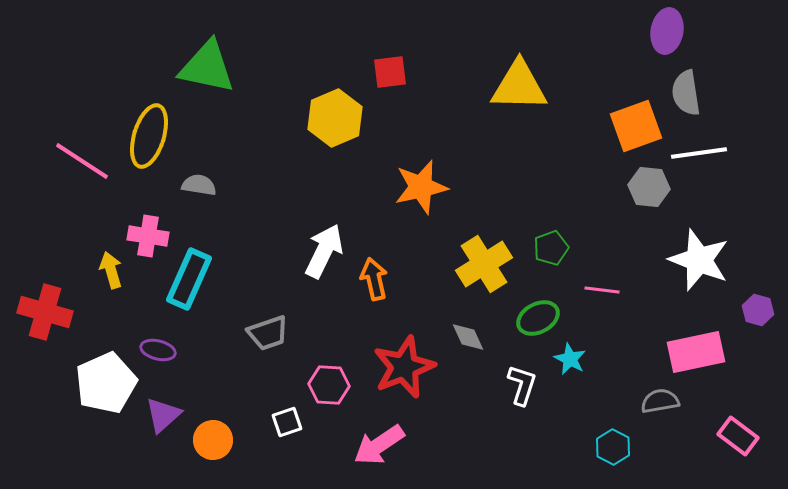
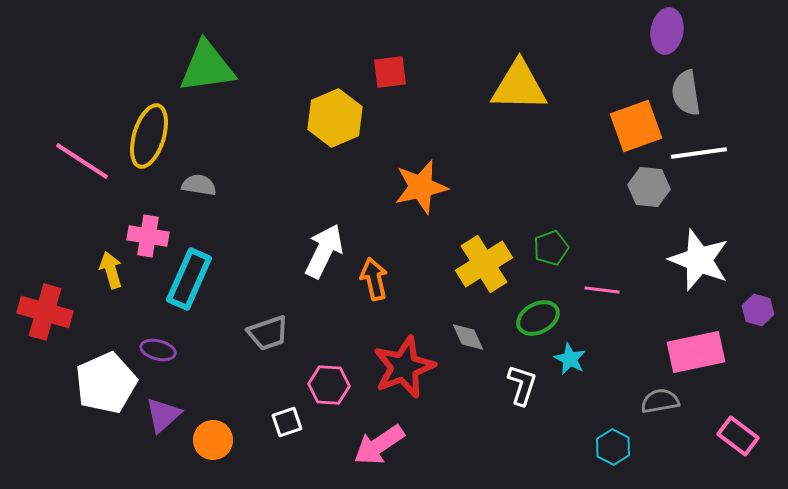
green triangle at (207, 67): rotated 20 degrees counterclockwise
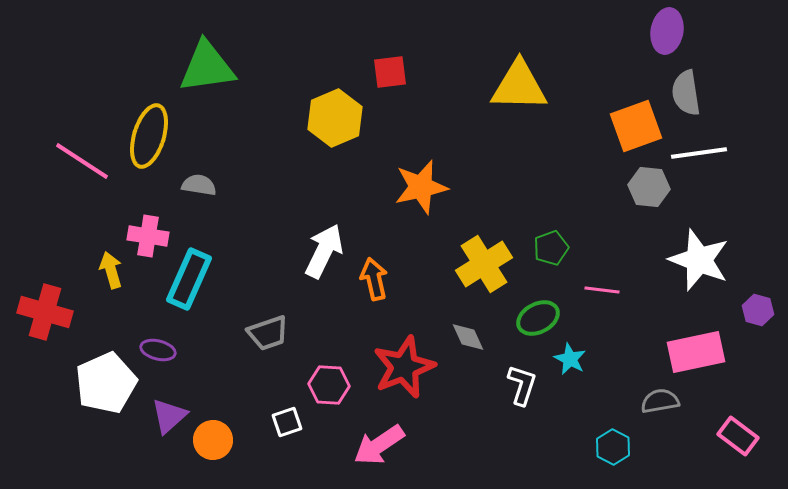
purple triangle at (163, 415): moved 6 px right, 1 px down
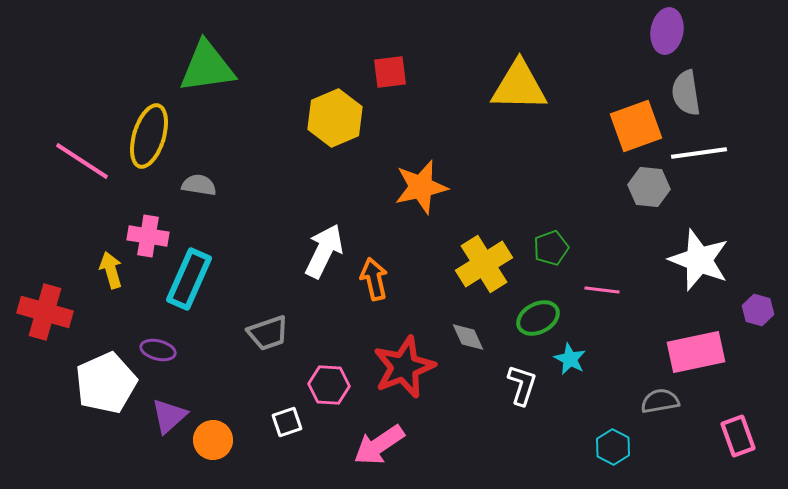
pink rectangle at (738, 436): rotated 33 degrees clockwise
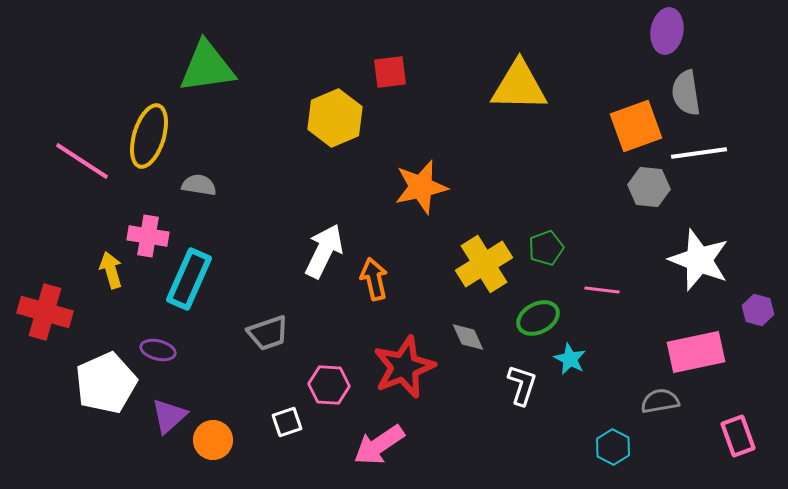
green pentagon at (551, 248): moved 5 px left
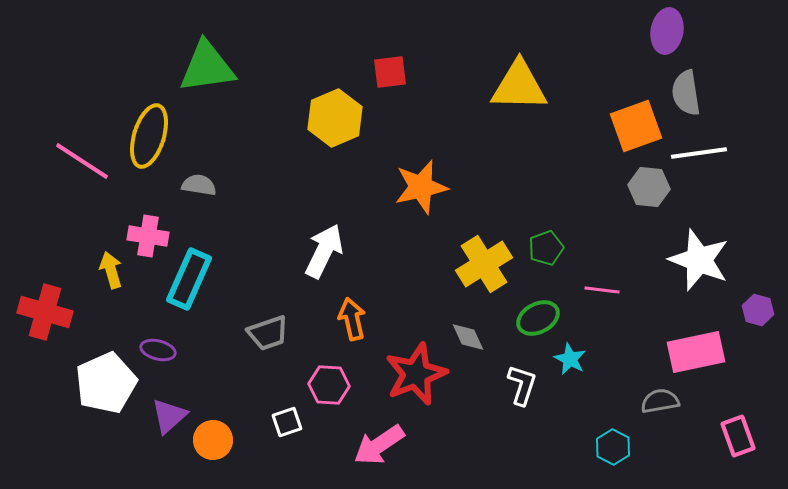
orange arrow at (374, 279): moved 22 px left, 40 px down
red star at (404, 367): moved 12 px right, 7 px down
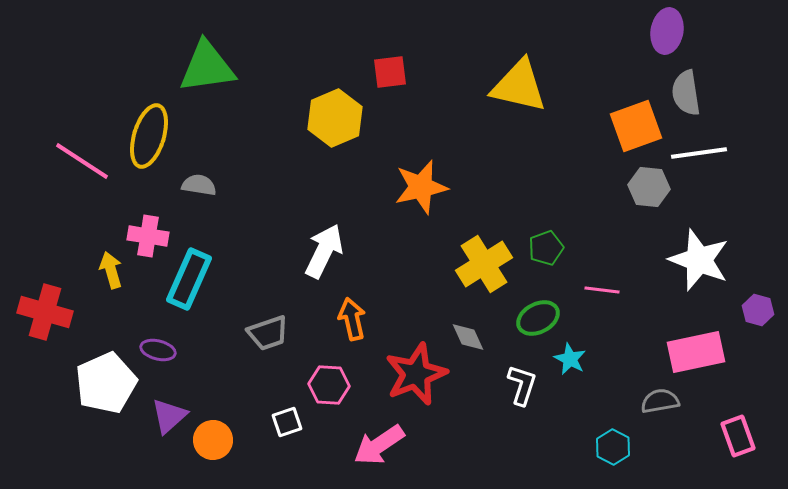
yellow triangle at (519, 86): rotated 12 degrees clockwise
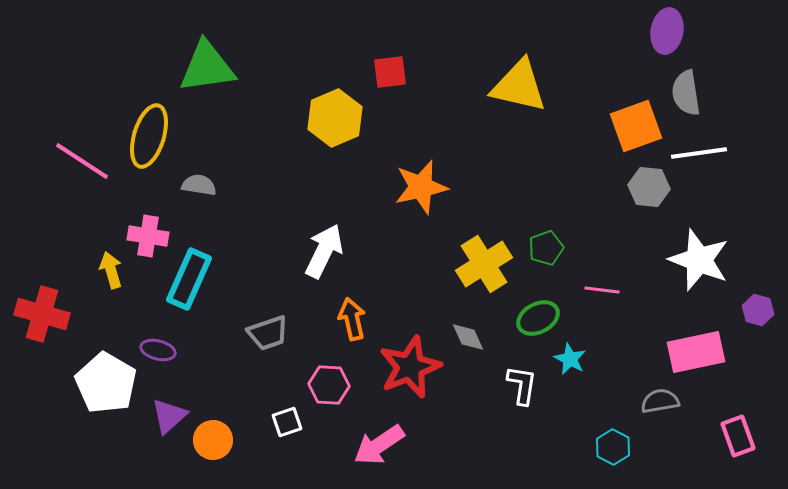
red cross at (45, 312): moved 3 px left, 2 px down
red star at (416, 374): moved 6 px left, 7 px up
white pentagon at (106, 383): rotated 18 degrees counterclockwise
white L-shape at (522, 385): rotated 9 degrees counterclockwise
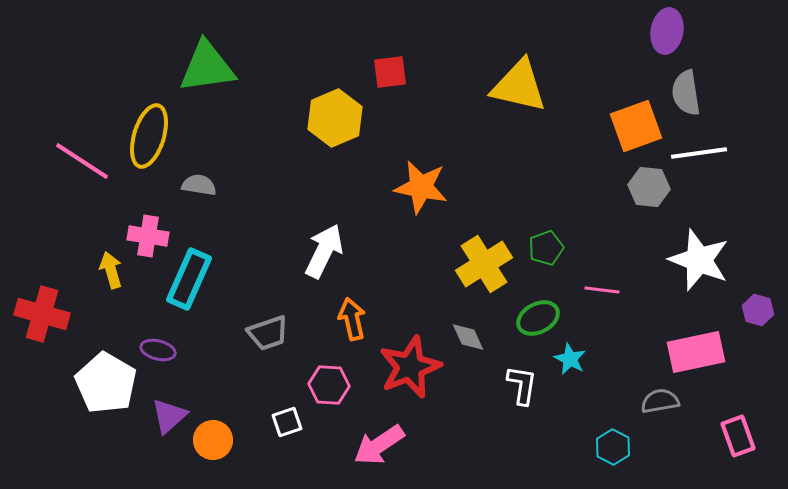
orange star at (421, 187): rotated 24 degrees clockwise
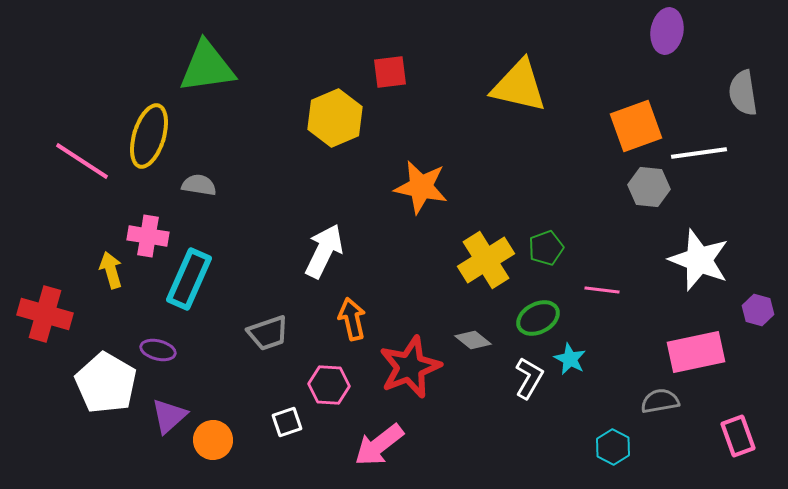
gray semicircle at (686, 93): moved 57 px right
yellow cross at (484, 264): moved 2 px right, 4 px up
red cross at (42, 314): moved 3 px right
gray diamond at (468, 337): moved 5 px right, 3 px down; rotated 27 degrees counterclockwise
white L-shape at (522, 385): moved 7 px right, 7 px up; rotated 21 degrees clockwise
pink arrow at (379, 445): rotated 4 degrees counterclockwise
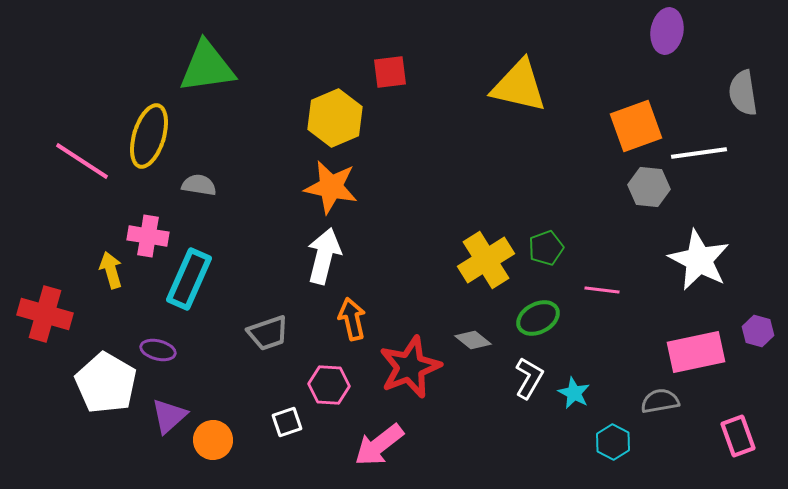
orange star at (421, 187): moved 90 px left
white arrow at (324, 251): moved 5 px down; rotated 12 degrees counterclockwise
white star at (699, 260): rotated 6 degrees clockwise
purple hexagon at (758, 310): moved 21 px down
cyan star at (570, 359): moved 4 px right, 34 px down
cyan hexagon at (613, 447): moved 5 px up
